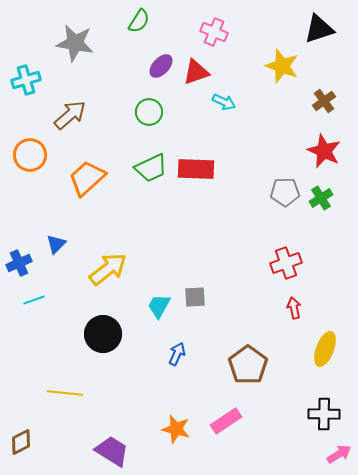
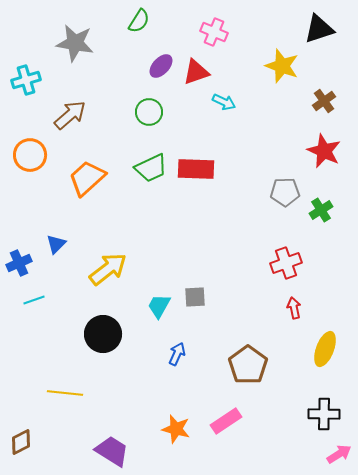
green cross: moved 12 px down
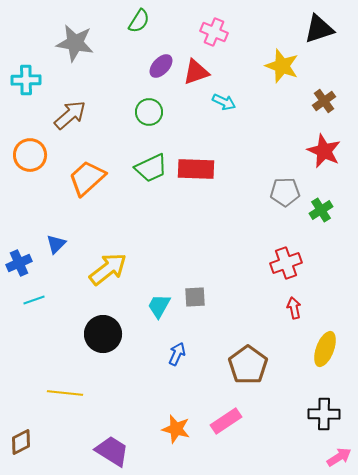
cyan cross: rotated 16 degrees clockwise
pink arrow: moved 3 px down
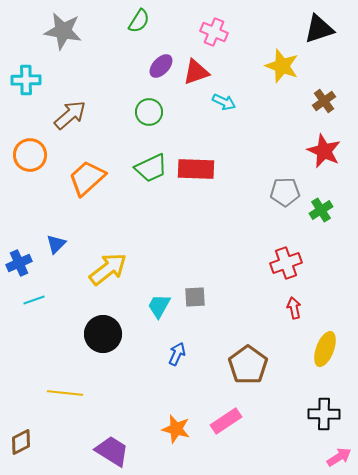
gray star: moved 12 px left, 12 px up
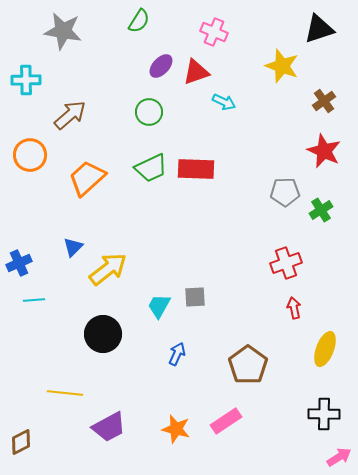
blue triangle: moved 17 px right, 3 px down
cyan line: rotated 15 degrees clockwise
purple trapezoid: moved 3 px left, 24 px up; rotated 120 degrees clockwise
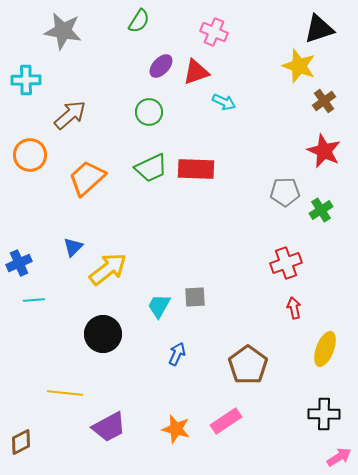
yellow star: moved 17 px right
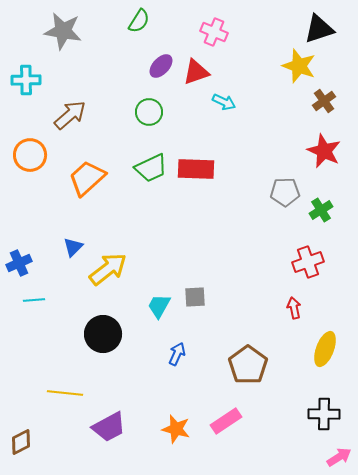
red cross: moved 22 px right, 1 px up
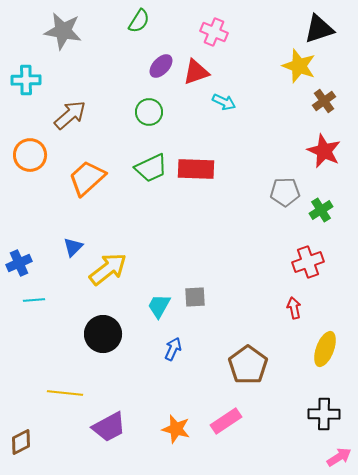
blue arrow: moved 4 px left, 5 px up
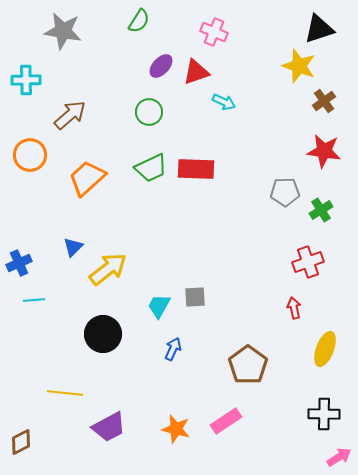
red star: rotated 16 degrees counterclockwise
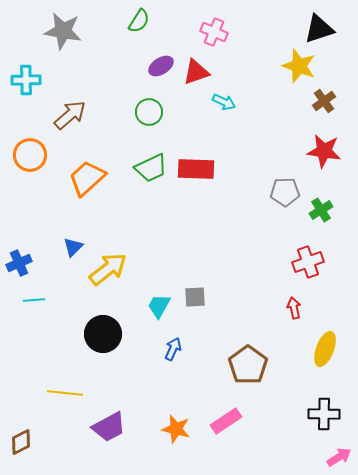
purple ellipse: rotated 15 degrees clockwise
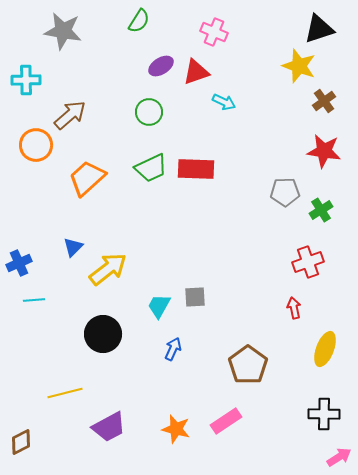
orange circle: moved 6 px right, 10 px up
yellow line: rotated 20 degrees counterclockwise
